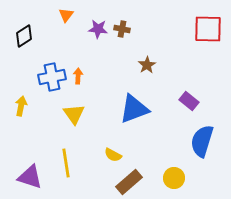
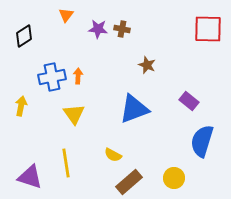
brown star: rotated 18 degrees counterclockwise
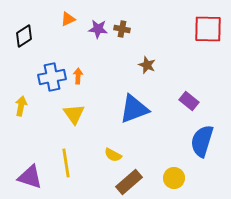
orange triangle: moved 2 px right, 4 px down; rotated 28 degrees clockwise
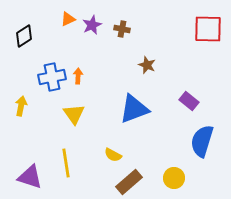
purple star: moved 6 px left, 4 px up; rotated 30 degrees counterclockwise
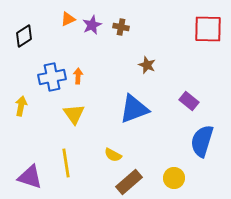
brown cross: moved 1 px left, 2 px up
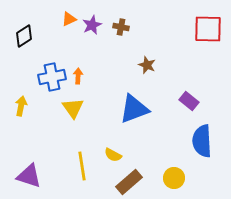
orange triangle: moved 1 px right
yellow triangle: moved 1 px left, 6 px up
blue semicircle: rotated 20 degrees counterclockwise
yellow line: moved 16 px right, 3 px down
purple triangle: moved 1 px left, 1 px up
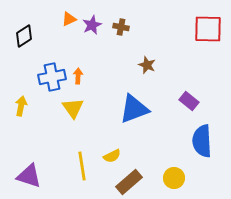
yellow semicircle: moved 1 px left, 1 px down; rotated 54 degrees counterclockwise
